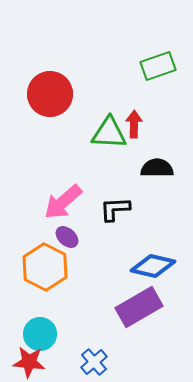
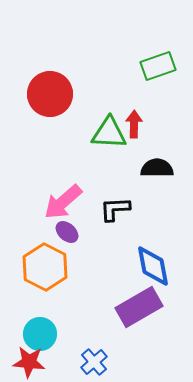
purple ellipse: moved 5 px up
blue diamond: rotated 66 degrees clockwise
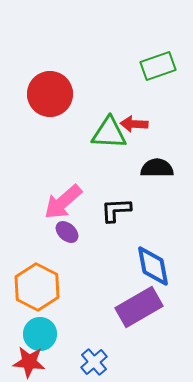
red arrow: rotated 88 degrees counterclockwise
black L-shape: moved 1 px right, 1 px down
orange hexagon: moved 8 px left, 20 px down
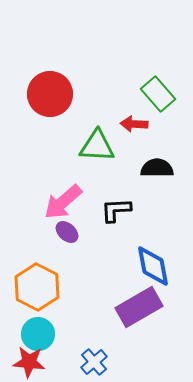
green rectangle: moved 28 px down; rotated 68 degrees clockwise
green triangle: moved 12 px left, 13 px down
cyan circle: moved 2 px left
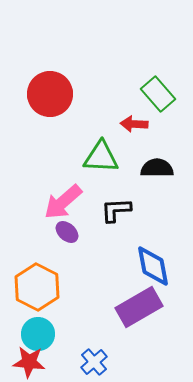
green triangle: moved 4 px right, 11 px down
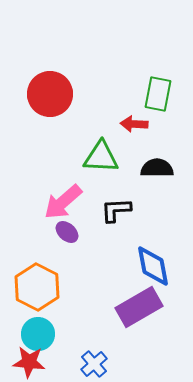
green rectangle: rotated 52 degrees clockwise
blue cross: moved 2 px down
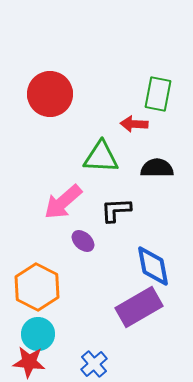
purple ellipse: moved 16 px right, 9 px down
